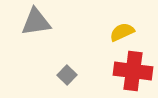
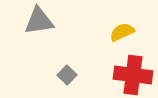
gray triangle: moved 3 px right, 1 px up
red cross: moved 4 px down
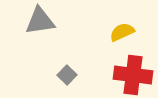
gray triangle: moved 1 px right
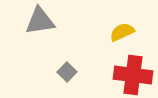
gray square: moved 3 px up
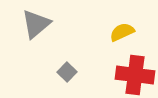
gray triangle: moved 4 px left, 3 px down; rotated 32 degrees counterclockwise
red cross: moved 2 px right
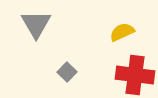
gray triangle: rotated 20 degrees counterclockwise
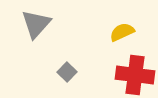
gray triangle: rotated 12 degrees clockwise
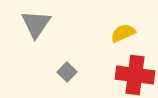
gray triangle: rotated 8 degrees counterclockwise
yellow semicircle: moved 1 px right, 1 px down
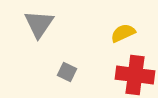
gray triangle: moved 3 px right
gray square: rotated 18 degrees counterclockwise
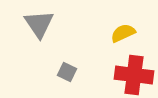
gray triangle: rotated 8 degrees counterclockwise
red cross: moved 1 px left
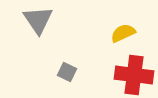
gray triangle: moved 1 px left, 4 px up
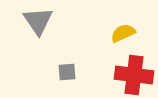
gray triangle: moved 1 px down
gray square: rotated 30 degrees counterclockwise
